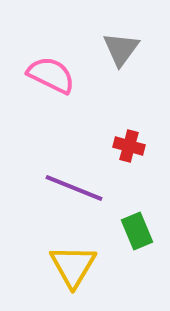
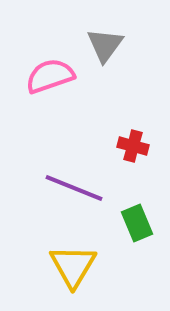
gray triangle: moved 16 px left, 4 px up
pink semicircle: moved 1 px left, 1 px down; rotated 45 degrees counterclockwise
red cross: moved 4 px right
green rectangle: moved 8 px up
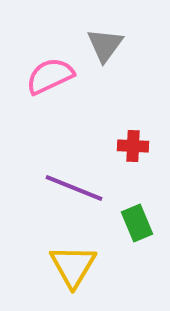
pink semicircle: rotated 6 degrees counterclockwise
red cross: rotated 12 degrees counterclockwise
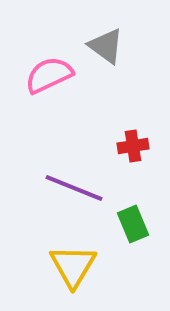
gray triangle: moved 1 px right, 1 px down; rotated 30 degrees counterclockwise
pink semicircle: moved 1 px left, 1 px up
red cross: rotated 12 degrees counterclockwise
green rectangle: moved 4 px left, 1 px down
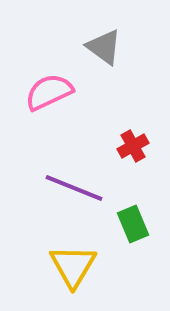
gray triangle: moved 2 px left, 1 px down
pink semicircle: moved 17 px down
red cross: rotated 20 degrees counterclockwise
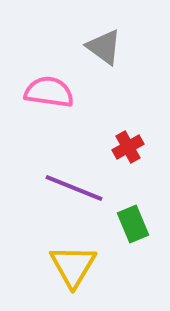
pink semicircle: rotated 33 degrees clockwise
red cross: moved 5 px left, 1 px down
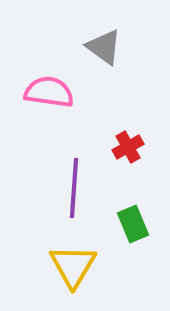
purple line: rotated 72 degrees clockwise
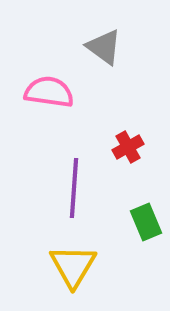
green rectangle: moved 13 px right, 2 px up
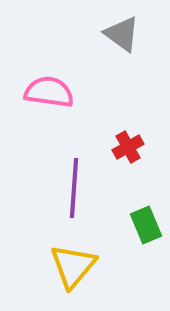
gray triangle: moved 18 px right, 13 px up
green rectangle: moved 3 px down
yellow triangle: rotated 9 degrees clockwise
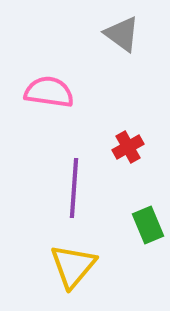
green rectangle: moved 2 px right
